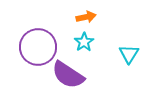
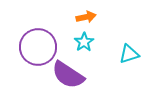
cyan triangle: rotated 40 degrees clockwise
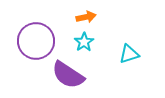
purple circle: moved 2 px left, 6 px up
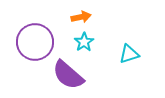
orange arrow: moved 5 px left
purple circle: moved 1 px left, 1 px down
purple semicircle: rotated 8 degrees clockwise
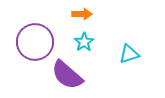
orange arrow: moved 1 px right, 3 px up; rotated 12 degrees clockwise
purple semicircle: moved 1 px left
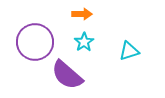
cyan triangle: moved 3 px up
